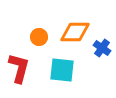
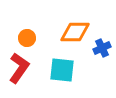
orange circle: moved 12 px left, 1 px down
blue cross: rotated 30 degrees clockwise
red L-shape: rotated 20 degrees clockwise
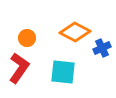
orange diamond: rotated 28 degrees clockwise
cyan square: moved 1 px right, 2 px down
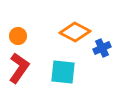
orange circle: moved 9 px left, 2 px up
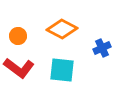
orange diamond: moved 13 px left, 3 px up
red L-shape: rotated 92 degrees clockwise
cyan square: moved 1 px left, 2 px up
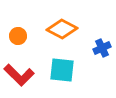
red L-shape: moved 7 px down; rotated 8 degrees clockwise
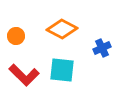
orange circle: moved 2 px left
red L-shape: moved 5 px right
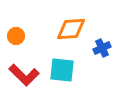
orange diamond: moved 9 px right; rotated 32 degrees counterclockwise
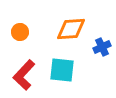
orange circle: moved 4 px right, 4 px up
blue cross: moved 1 px up
red L-shape: rotated 88 degrees clockwise
